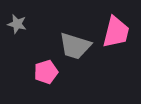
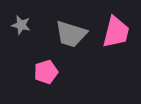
gray star: moved 4 px right, 1 px down
gray trapezoid: moved 4 px left, 12 px up
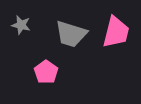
pink pentagon: rotated 20 degrees counterclockwise
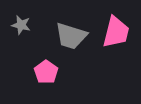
gray trapezoid: moved 2 px down
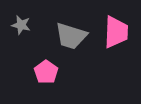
pink trapezoid: rotated 12 degrees counterclockwise
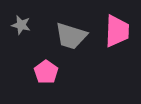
pink trapezoid: moved 1 px right, 1 px up
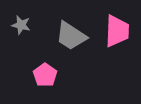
gray trapezoid: rotated 16 degrees clockwise
pink pentagon: moved 1 px left, 3 px down
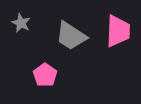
gray star: moved 2 px up; rotated 12 degrees clockwise
pink trapezoid: moved 1 px right
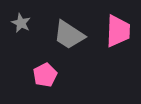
gray trapezoid: moved 2 px left, 1 px up
pink pentagon: rotated 10 degrees clockwise
